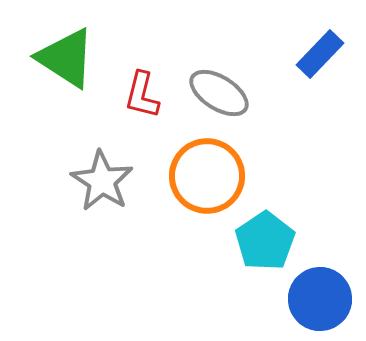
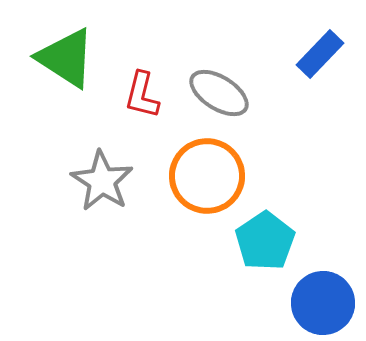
blue circle: moved 3 px right, 4 px down
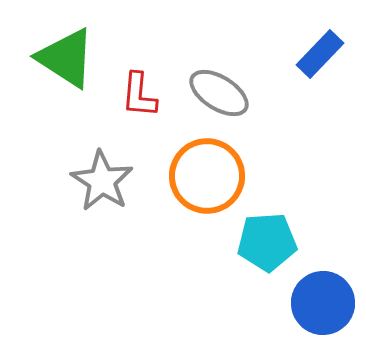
red L-shape: moved 3 px left; rotated 9 degrees counterclockwise
cyan pentagon: moved 2 px right, 1 px down; rotated 30 degrees clockwise
